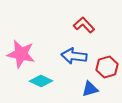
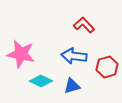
blue triangle: moved 18 px left, 3 px up
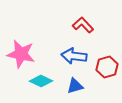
red L-shape: moved 1 px left
blue triangle: moved 3 px right
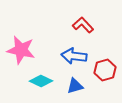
pink star: moved 4 px up
red hexagon: moved 2 px left, 3 px down
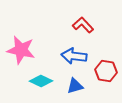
red hexagon: moved 1 px right, 1 px down; rotated 25 degrees clockwise
